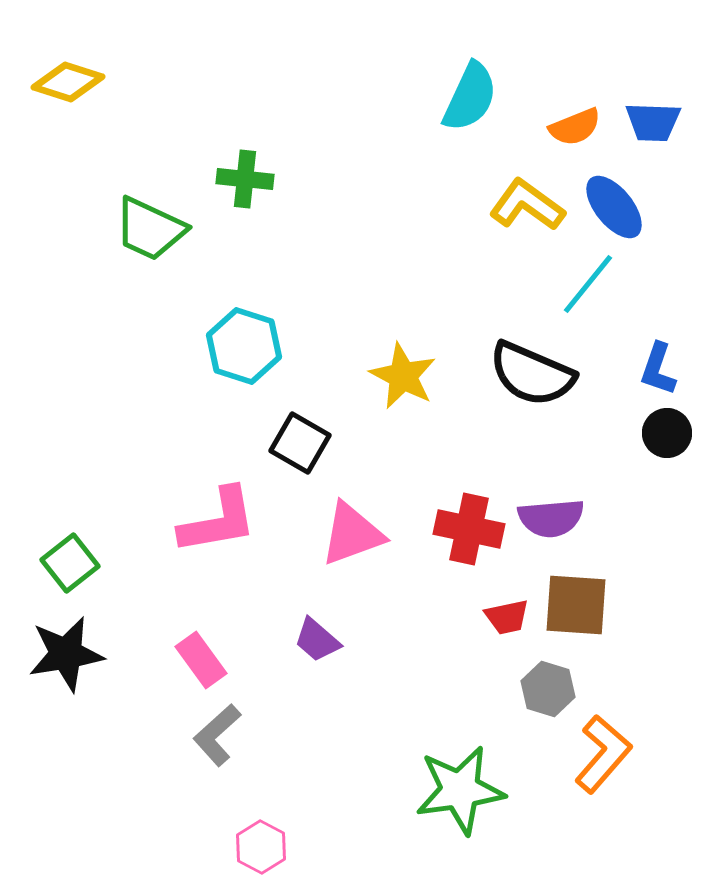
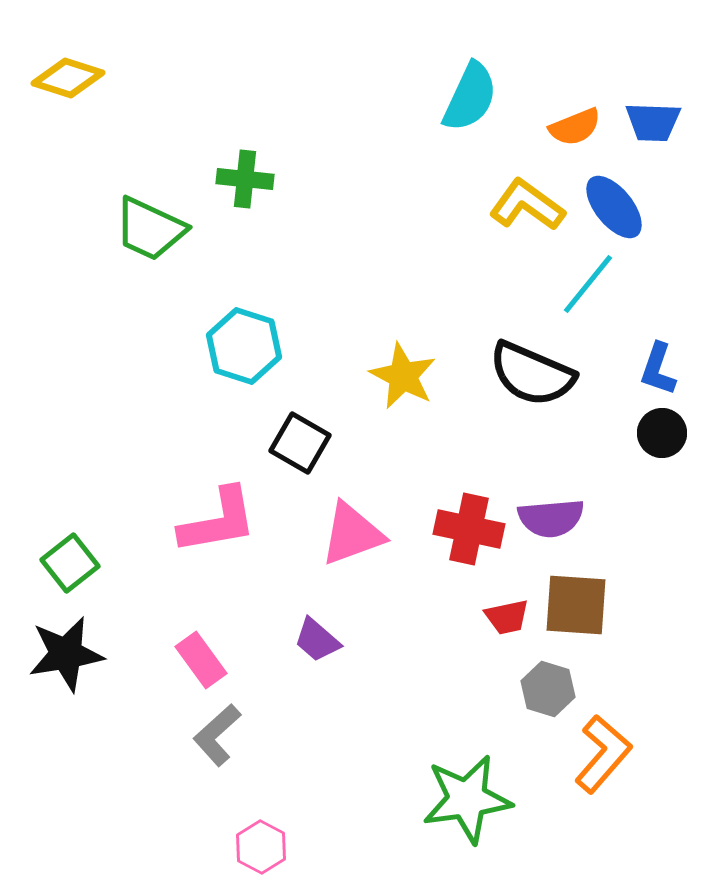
yellow diamond: moved 4 px up
black circle: moved 5 px left
green star: moved 7 px right, 9 px down
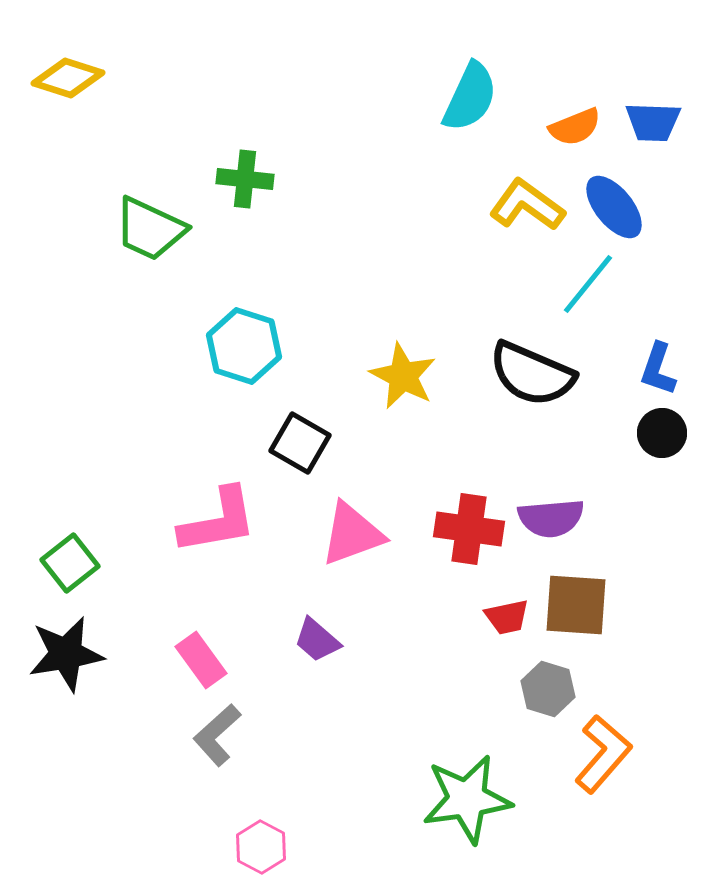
red cross: rotated 4 degrees counterclockwise
